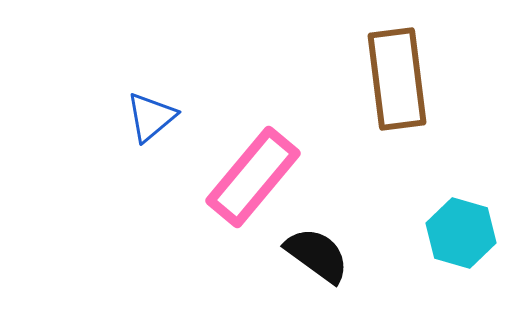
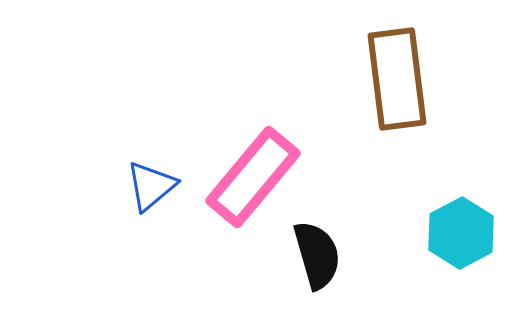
blue triangle: moved 69 px down
cyan hexagon: rotated 16 degrees clockwise
black semicircle: rotated 38 degrees clockwise
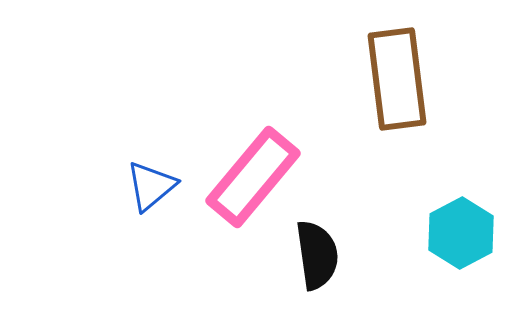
black semicircle: rotated 8 degrees clockwise
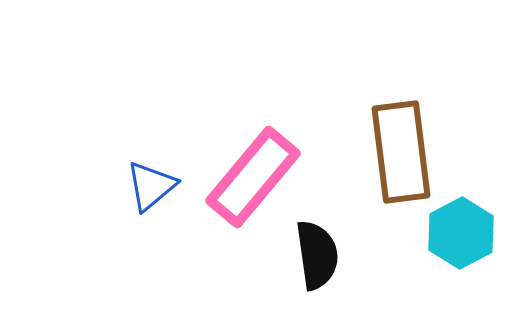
brown rectangle: moved 4 px right, 73 px down
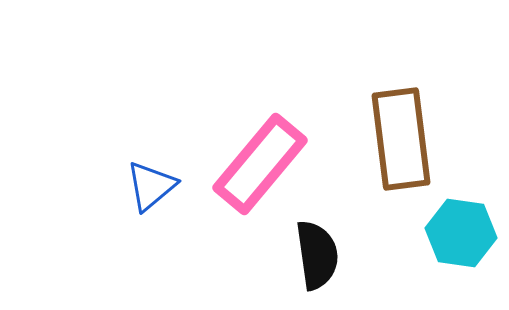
brown rectangle: moved 13 px up
pink rectangle: moved 7 px right, 13 px up
cyan hexagon: rotated 24 degrees counterclockwise
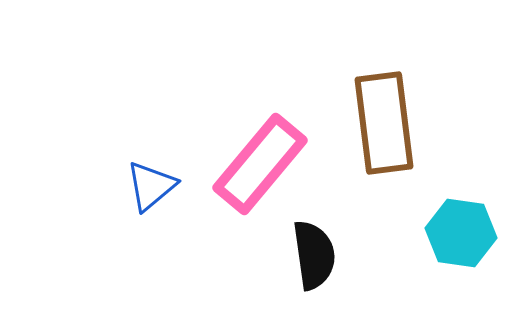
brown rectangle: moved 17 px left, 16 px up
black semicircle: moved 3 px left
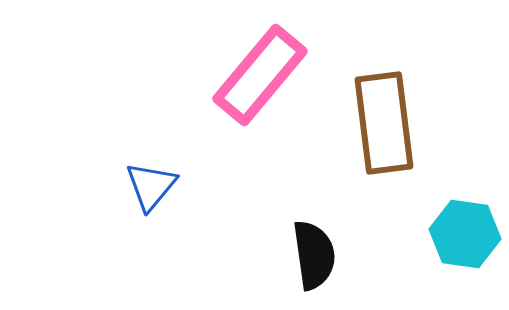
pink rectangle: moved 89 px up
blue triangle: rotated 10 degrees counterclockwise
cyan hexagon: moved 4 px right, 1 px down
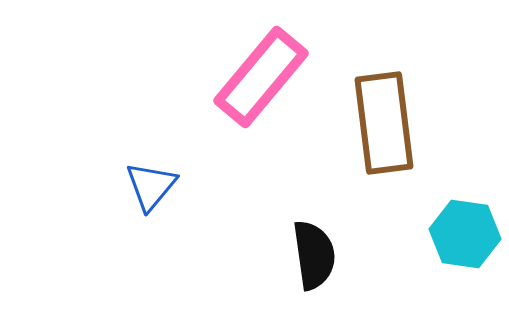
pink rectangle: moved 1 px right, 2 px down
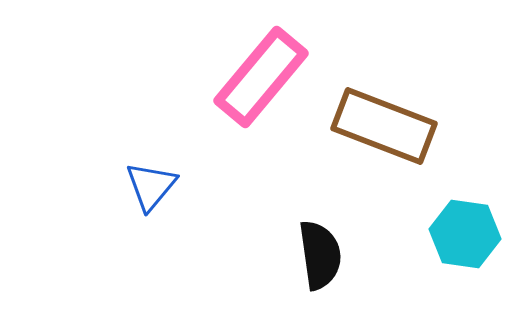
brown rectangle: moved 3 px down; rotated 62 degrees counterclockwise
black semicircle: moved 6 px right
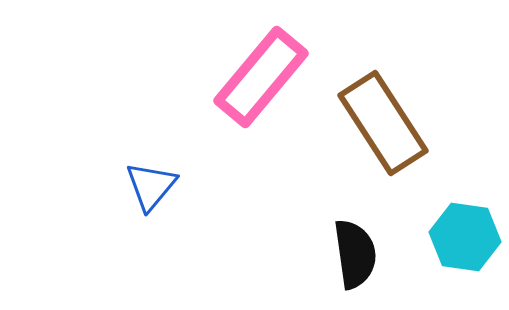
brown rectangle: moved 1 px left, 3 px up; rotated 36 degrees clockwise
cyan hexagon: moved 3 px down
black semicircle: moved 35 px right, 1 px up
